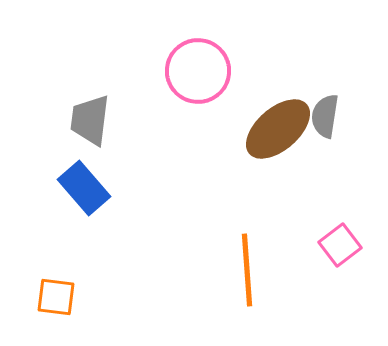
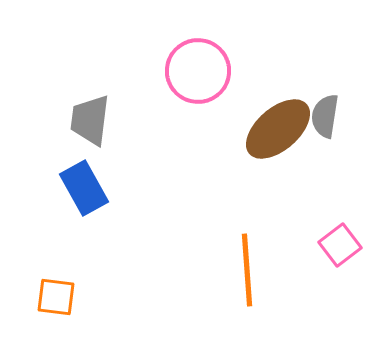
blue rectangle: rotated 12 degrees clockwise
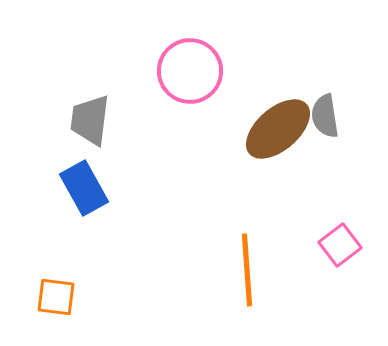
pink circle: moved 8 px left
gray semicircle: rotated 18 degrees counterclockwise
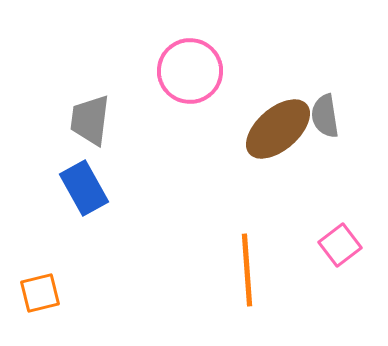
orange square: moved 16 px left, 4 px up; rotated 21 degrees counterclockwise
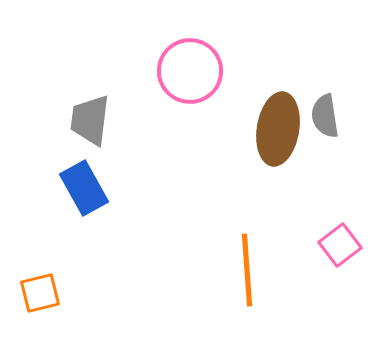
brown ellipse: rotated 40 degrees counterclockwise
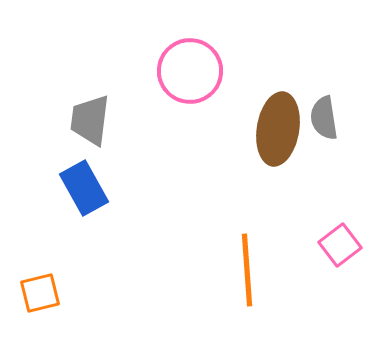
gray semicircle: moved 1 px left, 2 px down
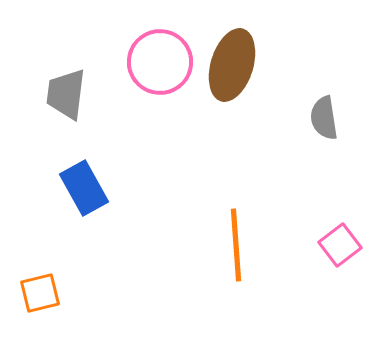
pink circle: moved 30 px left, 9 px up
gray trapezoid: moved 24 px left, 26 px up
brown ellipse: moved 46 px left, 64 px up; rotated 8 degrees clockwise
orange line: moved 11 px left, 25 px up
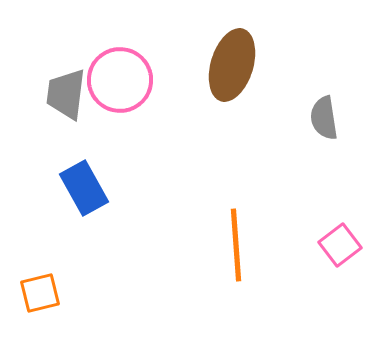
pink circle: moved 40 px left, 18 px down
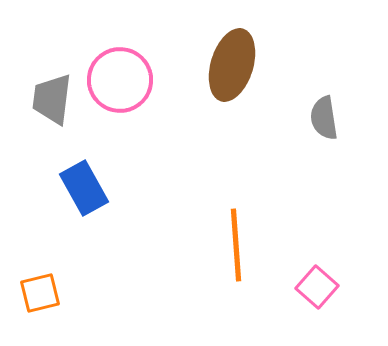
gray trapezoid: moved 14 px left, 5 px down
pink square: moved 23 px left, 42 px down; rotated 12 degrees counterclockwise
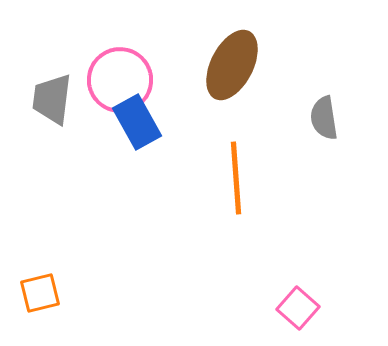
brown ellipse: rotated 10 degrees clockwise
blue rectangle: moved 53 px right, 66 px up
orange line: moved 67 px up
pink square: moved 19 px left, 21 px down
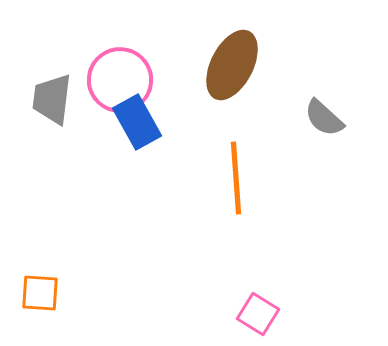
gray semicircle: rotated 39 degrees counterclockwise
orange square: rotated 18 degrees clockwise
pink square: moved 40 px left, 6 px down; rotated 9 degrees counterclockwise
